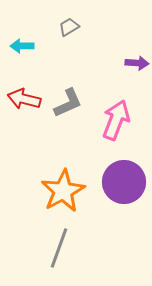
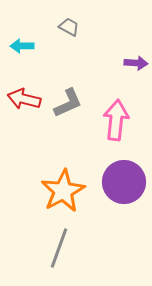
gray trapezoid: rotated 60 degrees clockwise
purple arrow: moved 1 px left
pink arrow: rotated 15 degrees counterclockwise
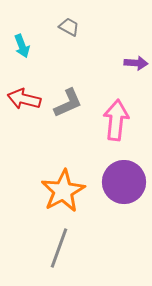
cyan arrow: rotated 110 degrees counterclockwise
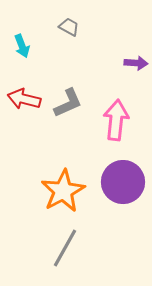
purple circle: moved 1 px left
gray line: moved 6 px right; rotated 9 degrees clockwise
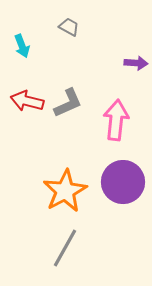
red arrow: moved 3 px right, 2 px down
orange star: moved 2 px right
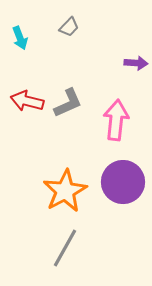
gray trapezoid: rotated 105 degrees clockwise
cyan arrow: moved 2 px left, 8 px up
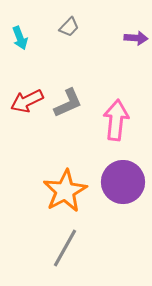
purple arrow: moved 25 px up
red arrow: rotated 40 degrees counterclockwise
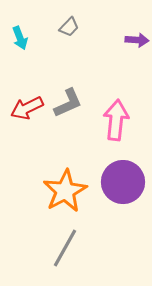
purple arrow: moved 1 px right, 2 px down
red arrow: moved 7 px down
